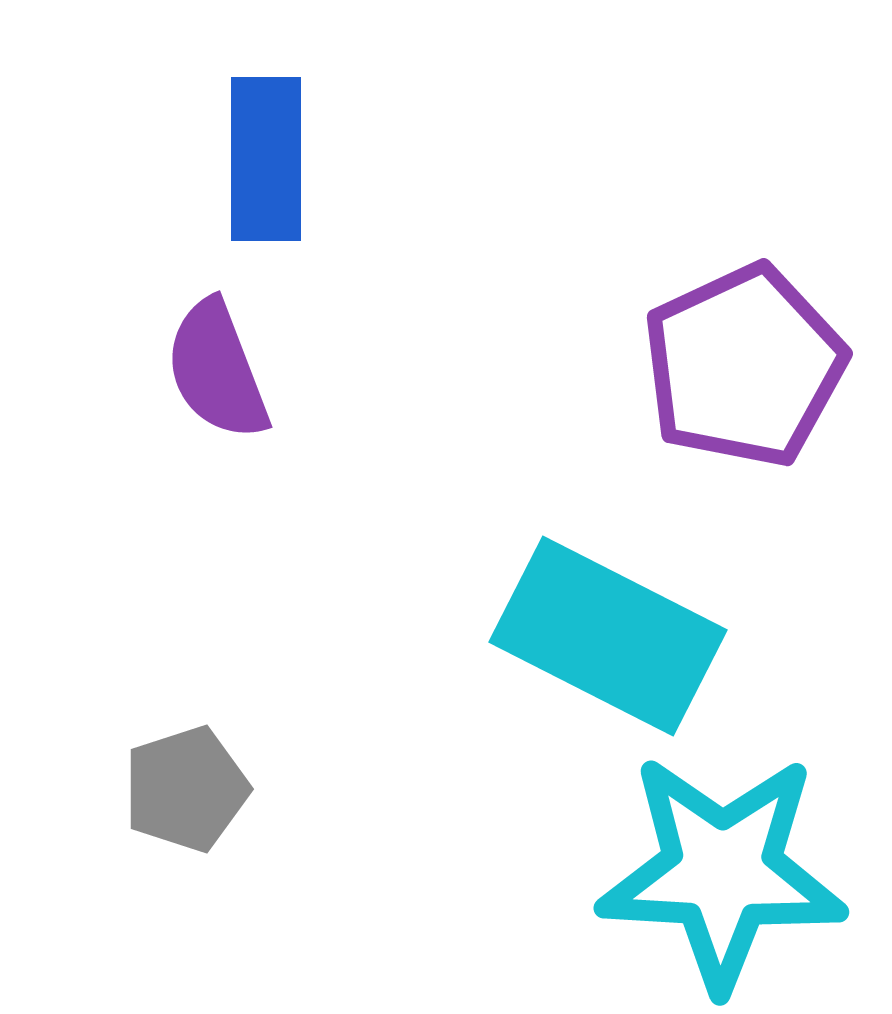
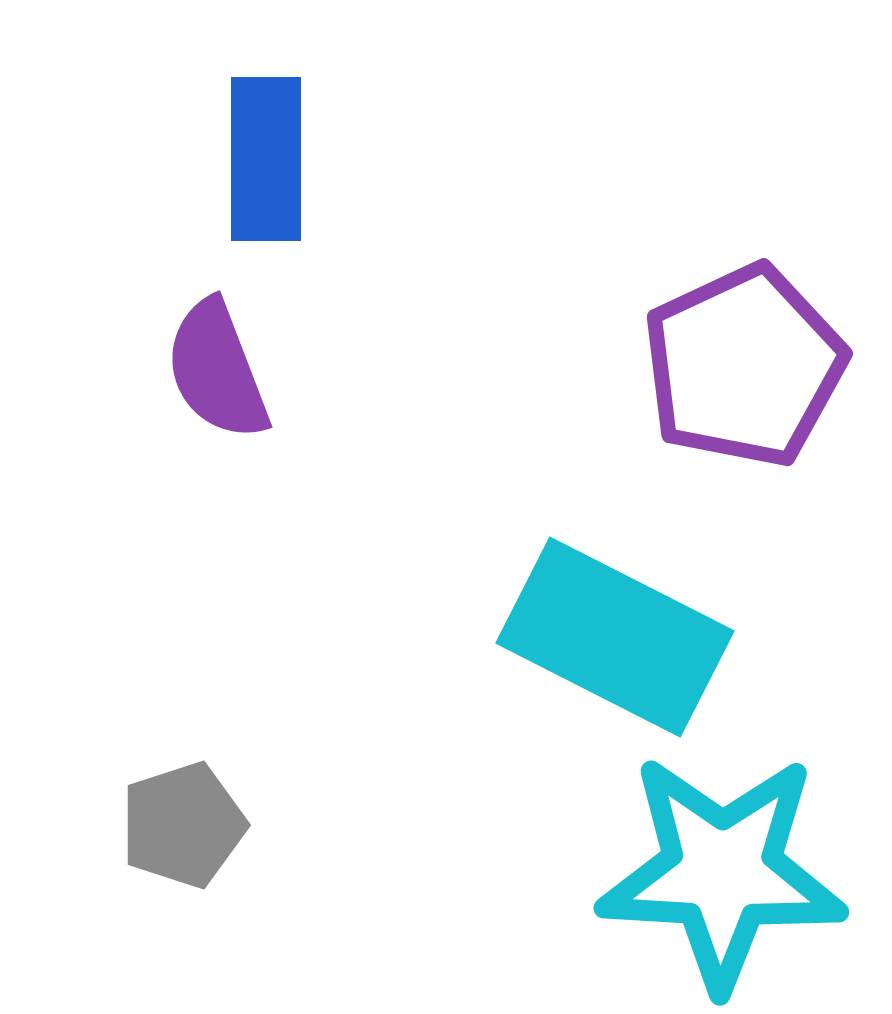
cyan rectangle: moved 7 px right, 1 px down
gray pentagon: moved 3 px left, 36 px down
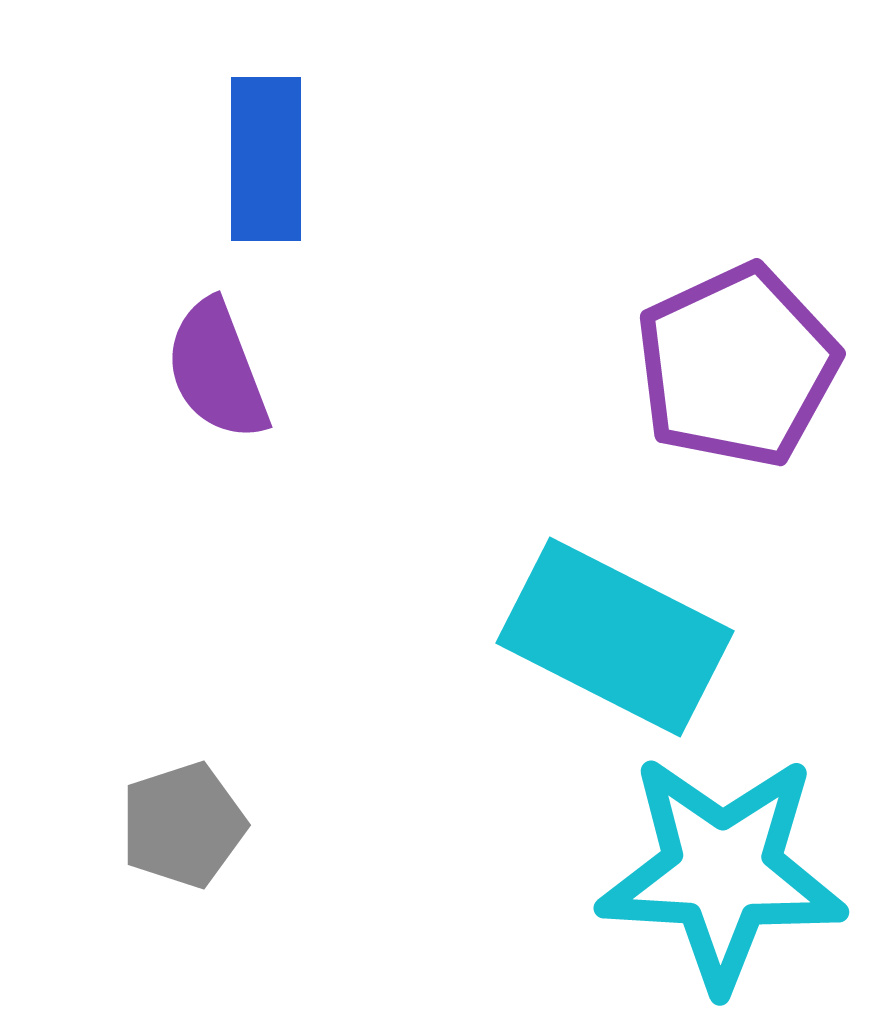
purple pentagon: moved 7 px left
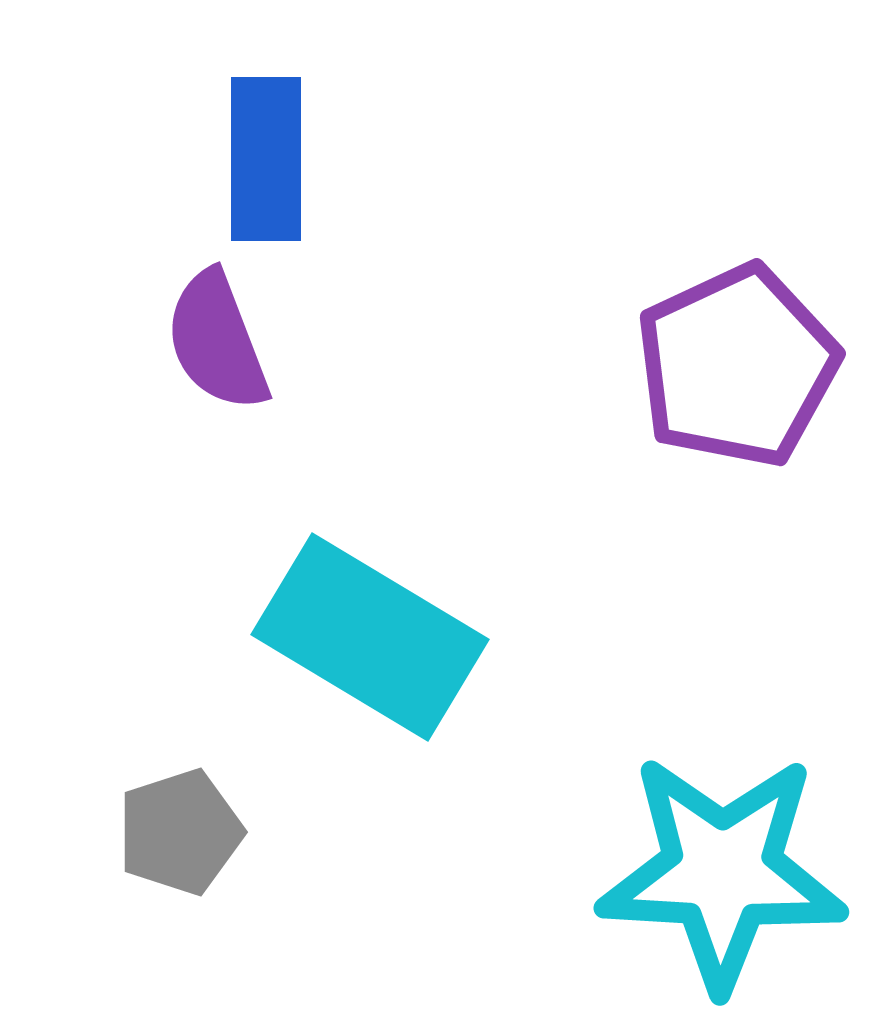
purple semicircle: moved 29 px up
cyan rectangle: moved 245 px left; rotated 4 degrees clockwise
gray pentagon: moved 3 px left, 7 px down
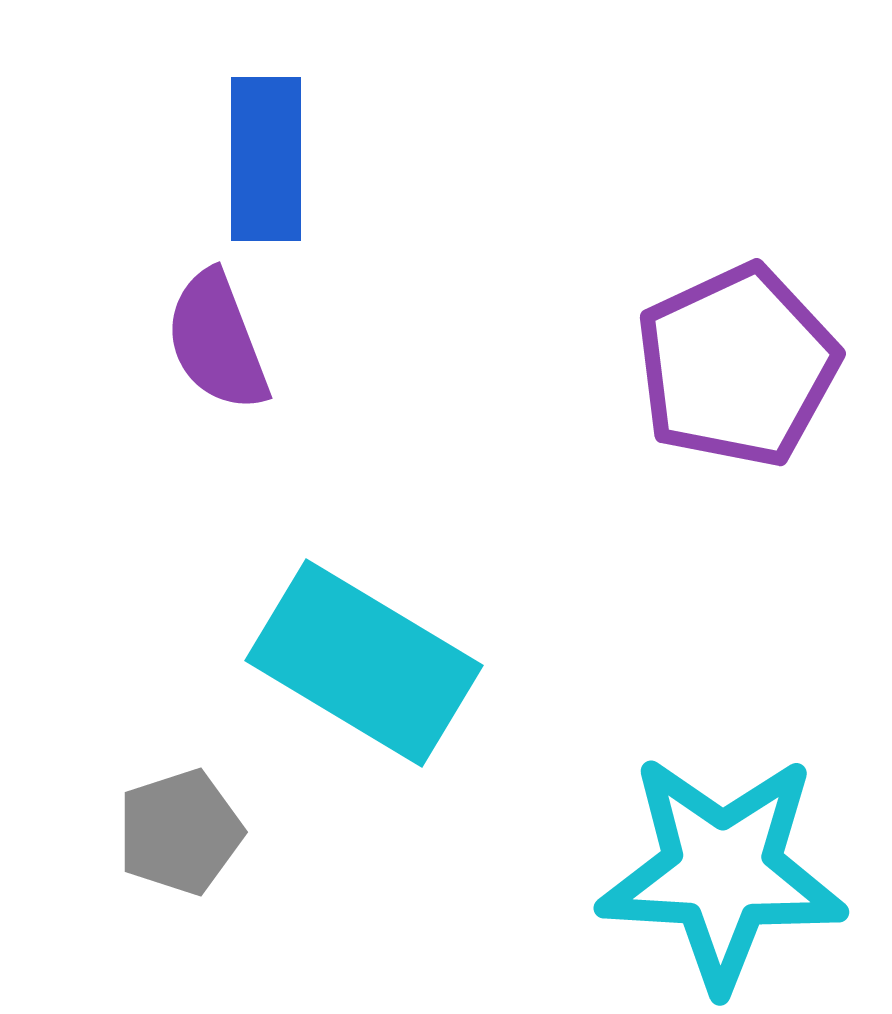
cyan rectangle: moved 6 px left, 26 px down
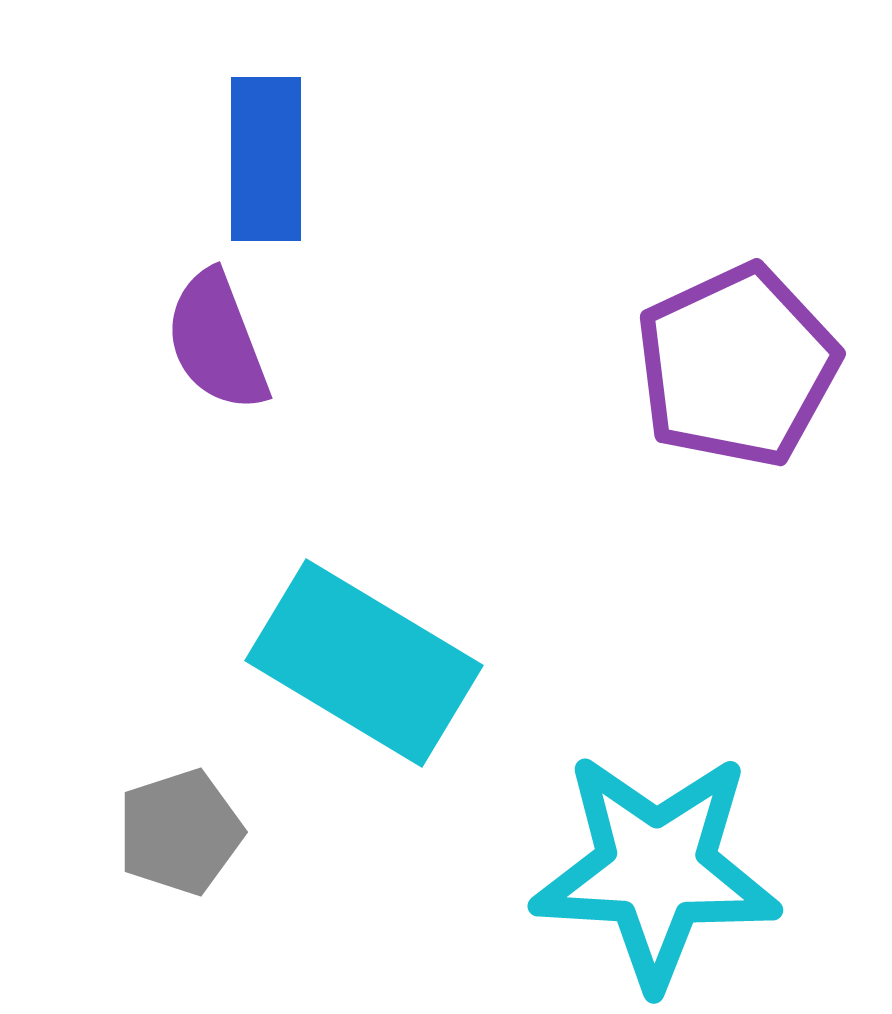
cyan star: moved 66 px left, 2 px up
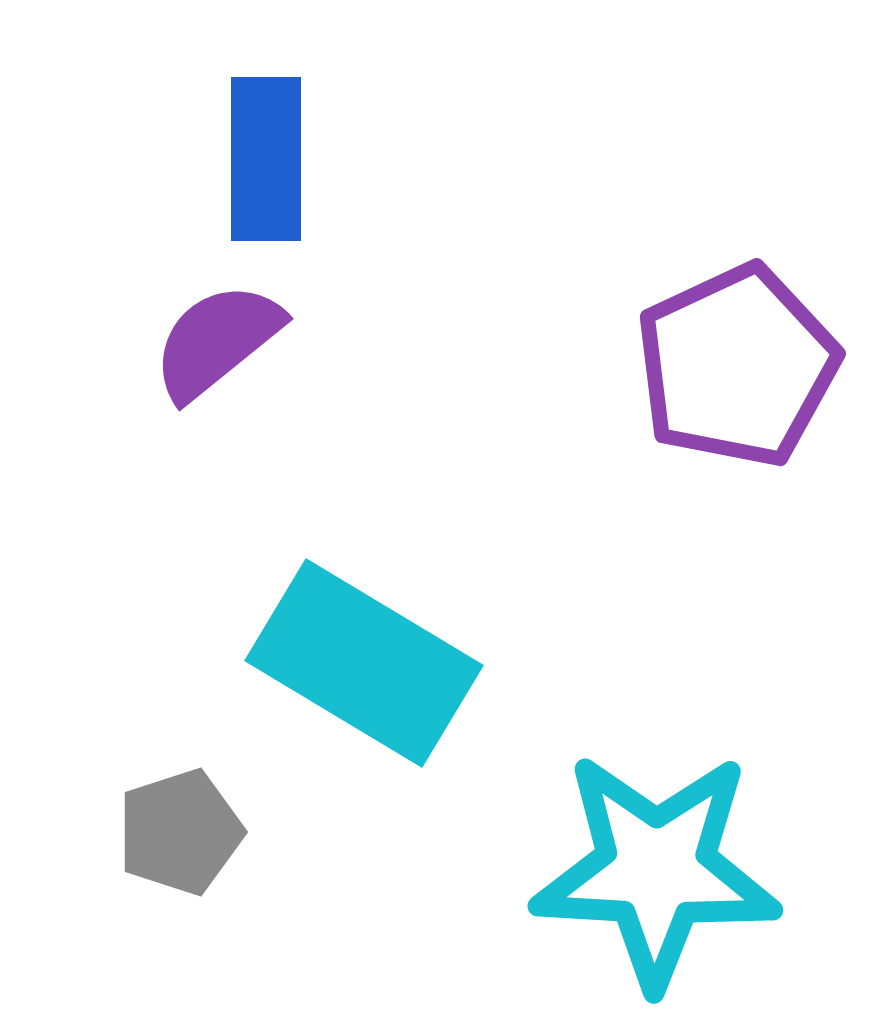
purple semicircle: rotated 72 degrees clockwise
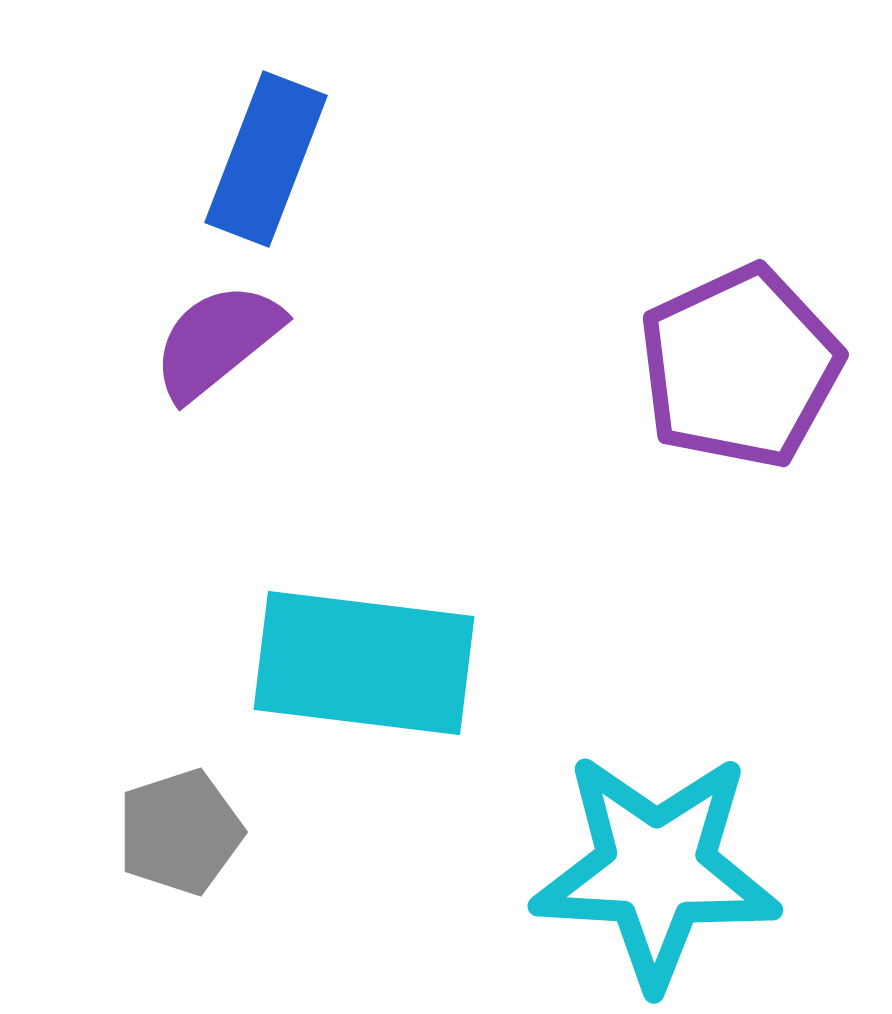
blue rectangle: rotated 21 degrees clockwise
purple pentagon: moved 3 px right, 1 px down
cyan rectangle: rotated 24 degrees counterclockwise
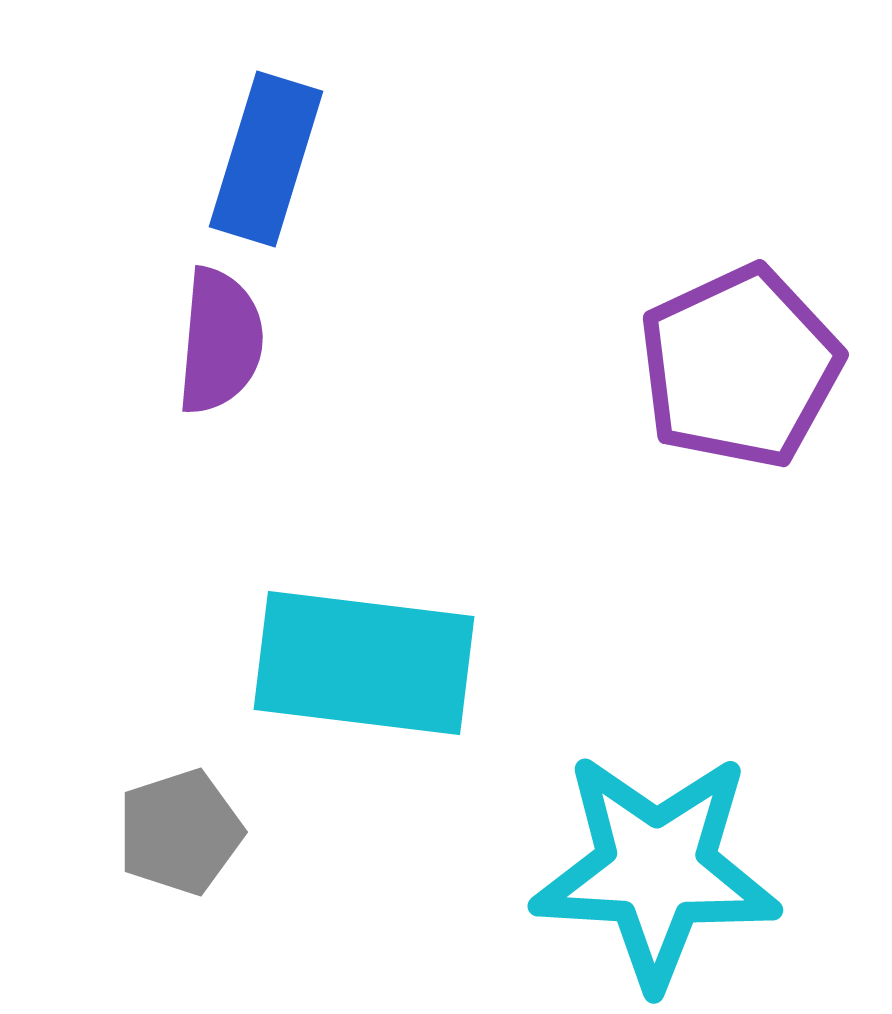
blue rectangle: rotated 4 degrees counterclockwise
purple semicircle: moved 3 px right; rotated 134 degrees clockwise
